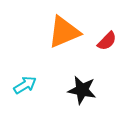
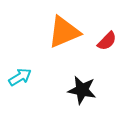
cyan arrow: moved 5 px left, 8 px up
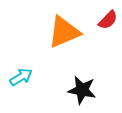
red semicircle: moved 1 px right, 21 px up
cyan arrow: moved 1 px right
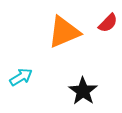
red semicircle: moved 3 px down
black star: moved 1 px right, 1 px down; rotated 24 degrees clockwise
